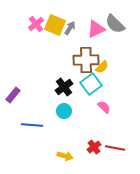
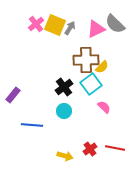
red cross: moved 4 px left, 2 px down
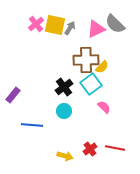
yellow square: rotated 10 degrees counterclockwise
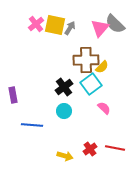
pink triangle: moved 4 px right, 1 px up; rotated 24 degrees counterclockwise
purple rectangle: rotated 49 degrees counterclockwise
pink semicircle: moved 1 px down
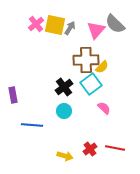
pink triangle: moved 4 px left, 2 px down
